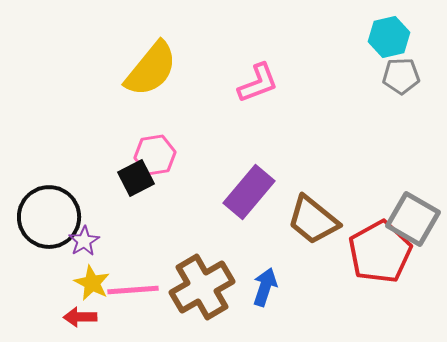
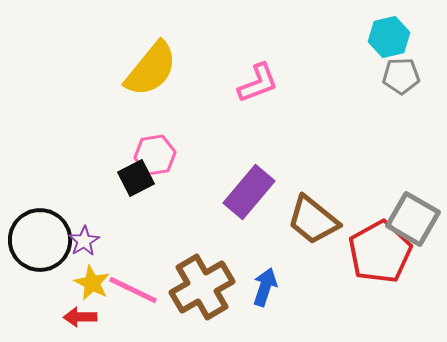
black circle: moved 9 px left, 23 px down
pink line: rotated 30 degrees clockwise
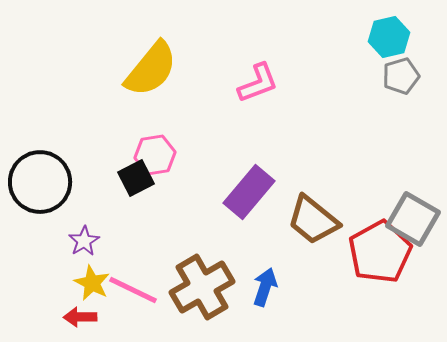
gray pentagon: rotated 15 degrees counterclockwise
black circle: moved 58 px up
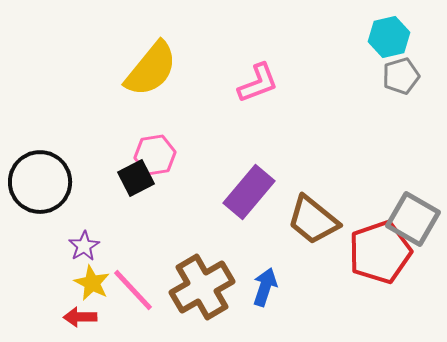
purple star: moved 5 px down
red pentagon: rotated 10 degrees clockwise
pink line: rotated 21 degrees clockwise
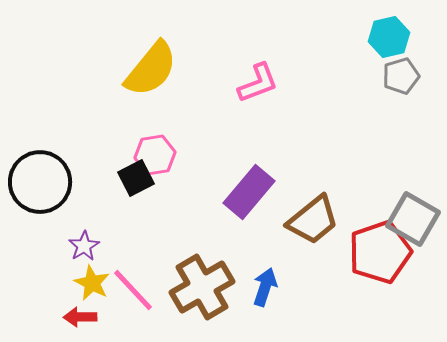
brown trapezoid: rotated 78 degrees counterclockwise
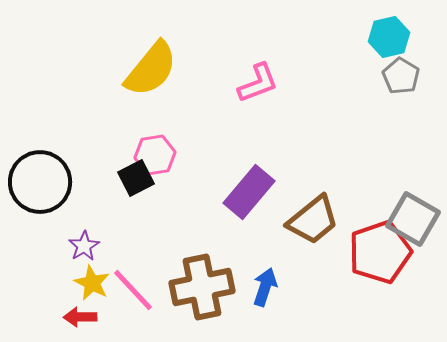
gray pentagon: rotated 24 degrees counterclockwise
brown cross: rotated 18 degrees clockwise
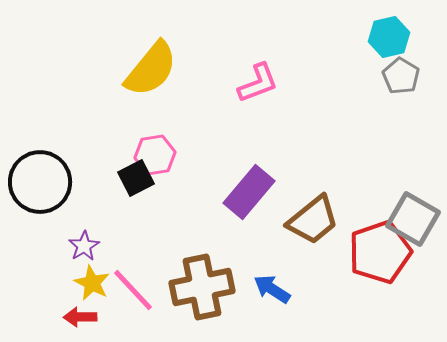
blue arrow: moved 7 px right, 2 px down; rotated 75 degrees counterclockwise
